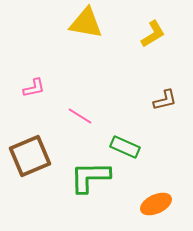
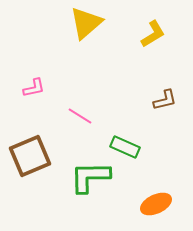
yellow triangle: rotated 51 degrees counterclockwise
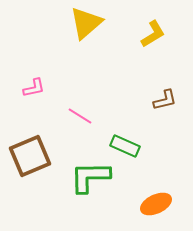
green rectangle: moved 1 px up
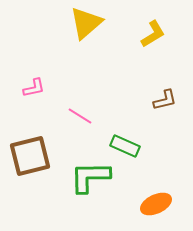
brown square: rotated 9 degrees clockwise
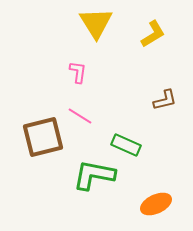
yellow triangle: moved 10 px right; rotated 21 degrees counterclockwise
pink L-shape: moved 44 px right, 16 px up; rotated 70 degrees counterclockwise
green rectangle: moved 1 px right, 1 px up
brown square: moved 13 px right, 19 px up
green L-shape: moved 4 px right, 2 px up; rotated 12 degrees clockwise
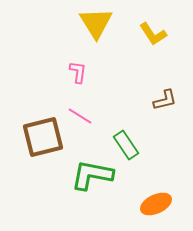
yellow L-shape: rotated 88 degrees clockwise
green rectangle: rotated 32 degrees clockwise
green L-shape: moved 2 px left
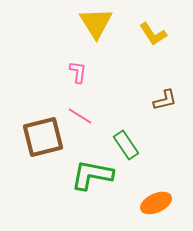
orange ellipse: moved 1 px up
